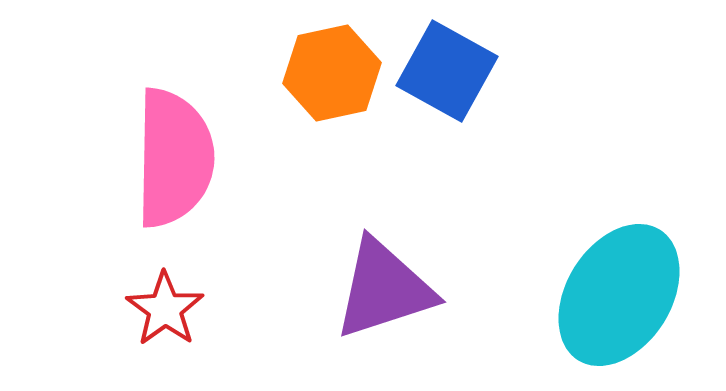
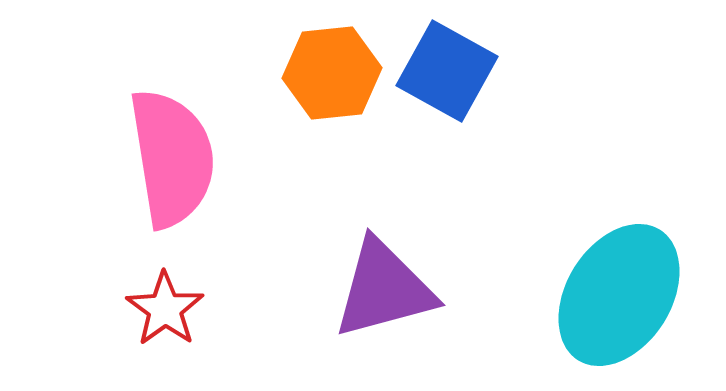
orange hexagon: rotated 6 degrees clockwise
pink semicircle: moved 2 px left; rotated 10 degrees counterclockwise
purple triangle: rotated 3 degrees clockwise
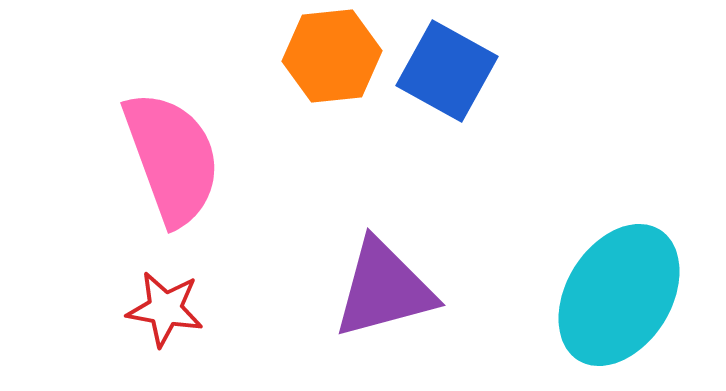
orange hexagon: moved 17 px up
pink semicircle: rotated 11 degrees counterclockwise
red star: rotated 26 degrees counterclockwise
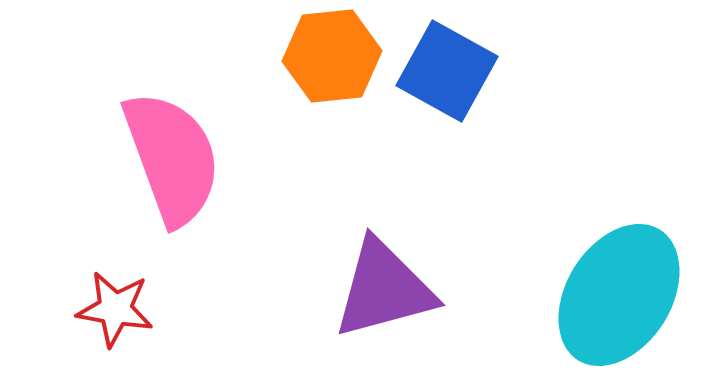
red star: moved 50 px left
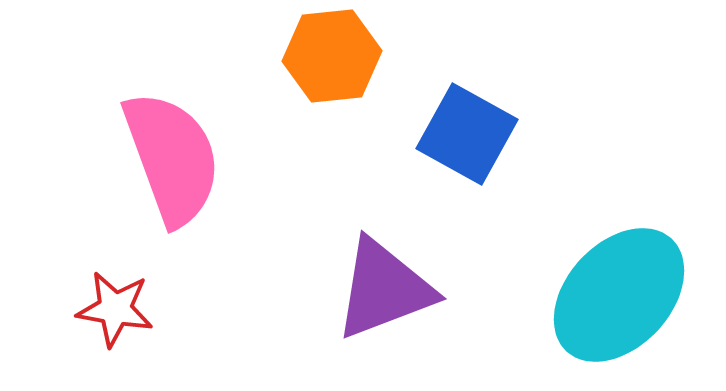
blue square: moved 20 px right, 63 px down
purple triangle: rotated 6 degrees counterclockwise
cyan ellipse: rotated 11 degrees clockwise
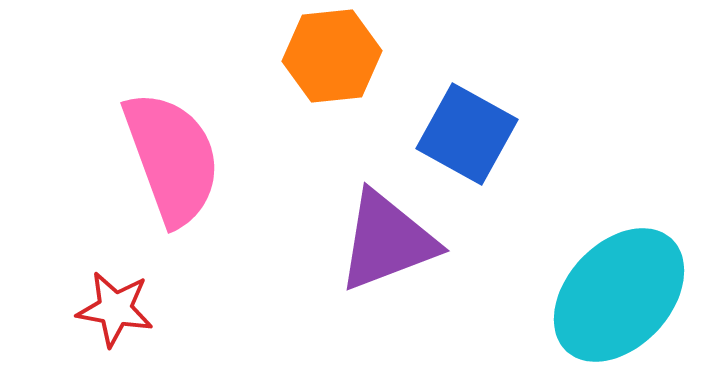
purple triangle: moved 3 px right, 48 px up
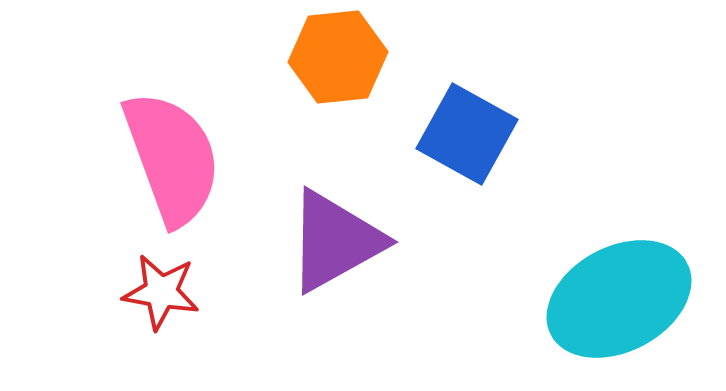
orange hexagon: moved 6 px right, 1 px down
purple triangle: moved 52 px left; rotated 8 degrees counterclockwise
cyan ellipse: moved 4 px down; rotated 19 degrees clockwise
red star: moved 46 px right, 17 px up
